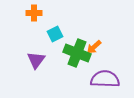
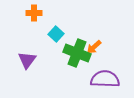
cyan square: moved 1 px right; rotated 21 degrees counterclockwise
purple triangle: moved 9 px left
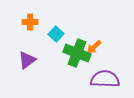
orange cross: moved 4 px left, 9 px down
purple triangle: rotated 18 degrees clockwise
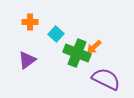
purple semicircle: moved 1 px right; rotated 24 degrees clockwise
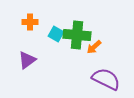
cyan square: rotated 14 degrees counterclockwise
green cross: moved 18 px up; rotated 16 degrees counterclockwise
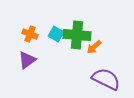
orange cross: moved 12 px down; rotated 21 degrees clockwise
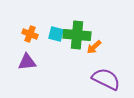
cyan square: rotated 14 degrees counterclockwise
purple triangle: moved 2 px down; rotated 30 degrees clockwise
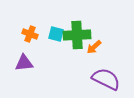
green cross: rotated 8 degrees counterclockwise
purple triangle: moved 3 px left, 1 px down
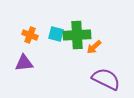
orange cross: moved 1 px down
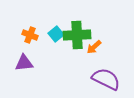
cyan square: rotated 35 degrees clockwise
